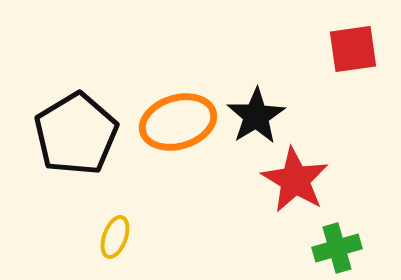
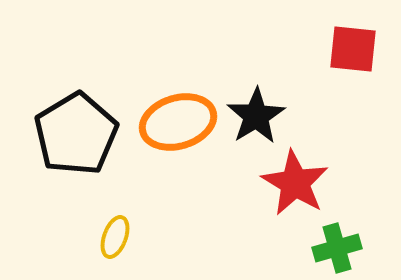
red square: rotated 14 degrees clockwise
red star: moved 3 px down
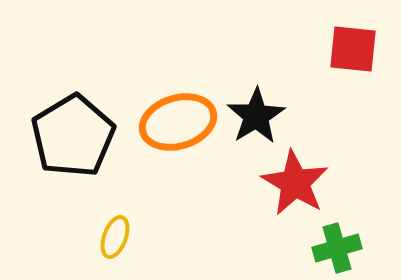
black pentagon: moved 3 px left, 2 px down
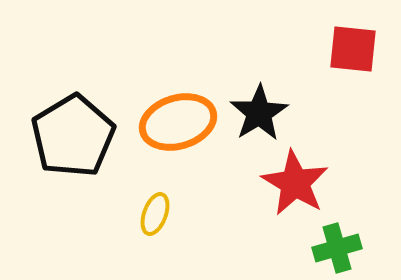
black star: moved 3 px right, 3 px up
yellow ellipse: moved 40 px right, 23 px up
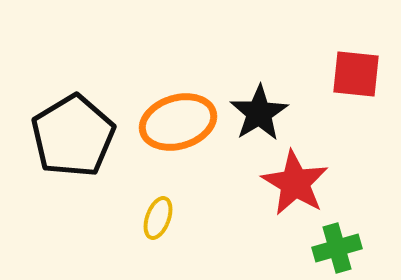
red square: moved 3 px right, 25 px down
yellow ellipse: moved 3 px right, 4 px down
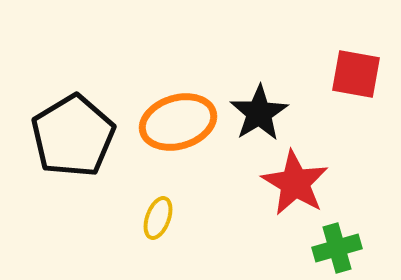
red square: rotated 4 degrees clockwise
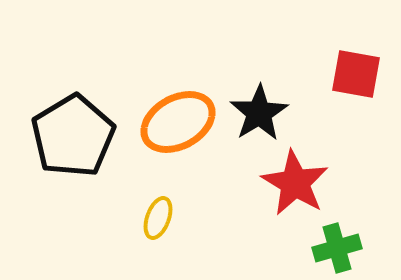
orange ellipse: rotated 12 degrees counterclockwise
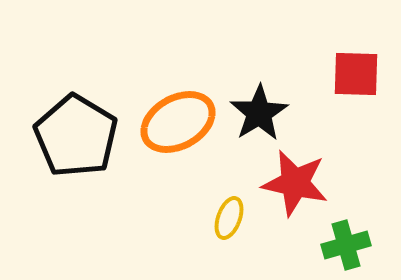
red square: rotated 8 degrees counterclockwise
black pentagon: moved 3 px right; rotated 10 degrees counterclockwise
red star: rotated 18 degrees counterclockwise
yellow ellipse: moved 71 px right
green cross: moved 9 px right, 3 px up
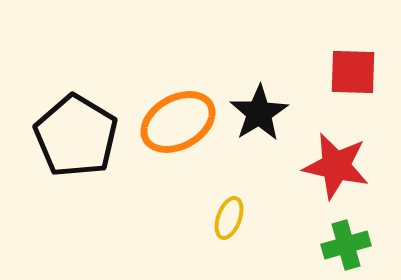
red square: moved 3 px left, 2 px up
red star: moved 41 px right, 17 px up
